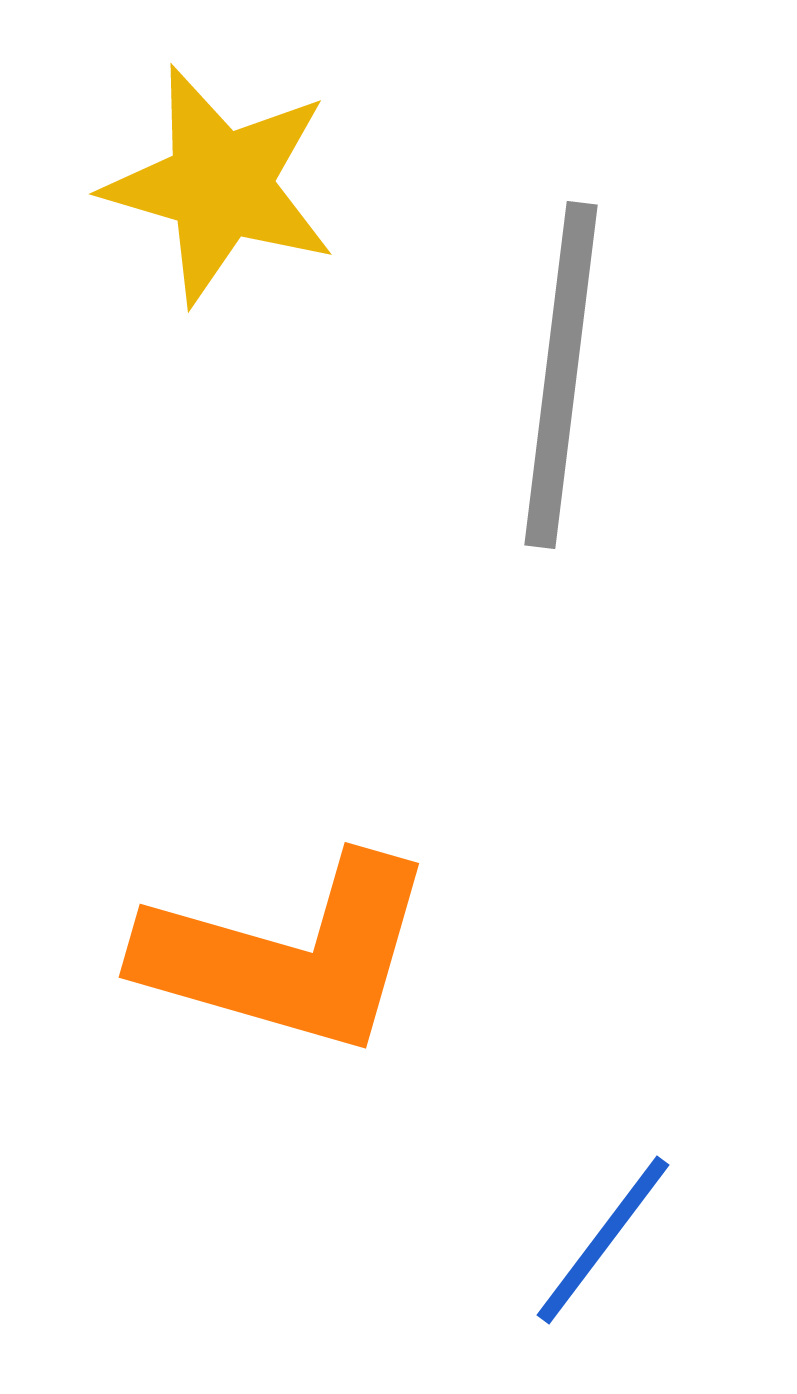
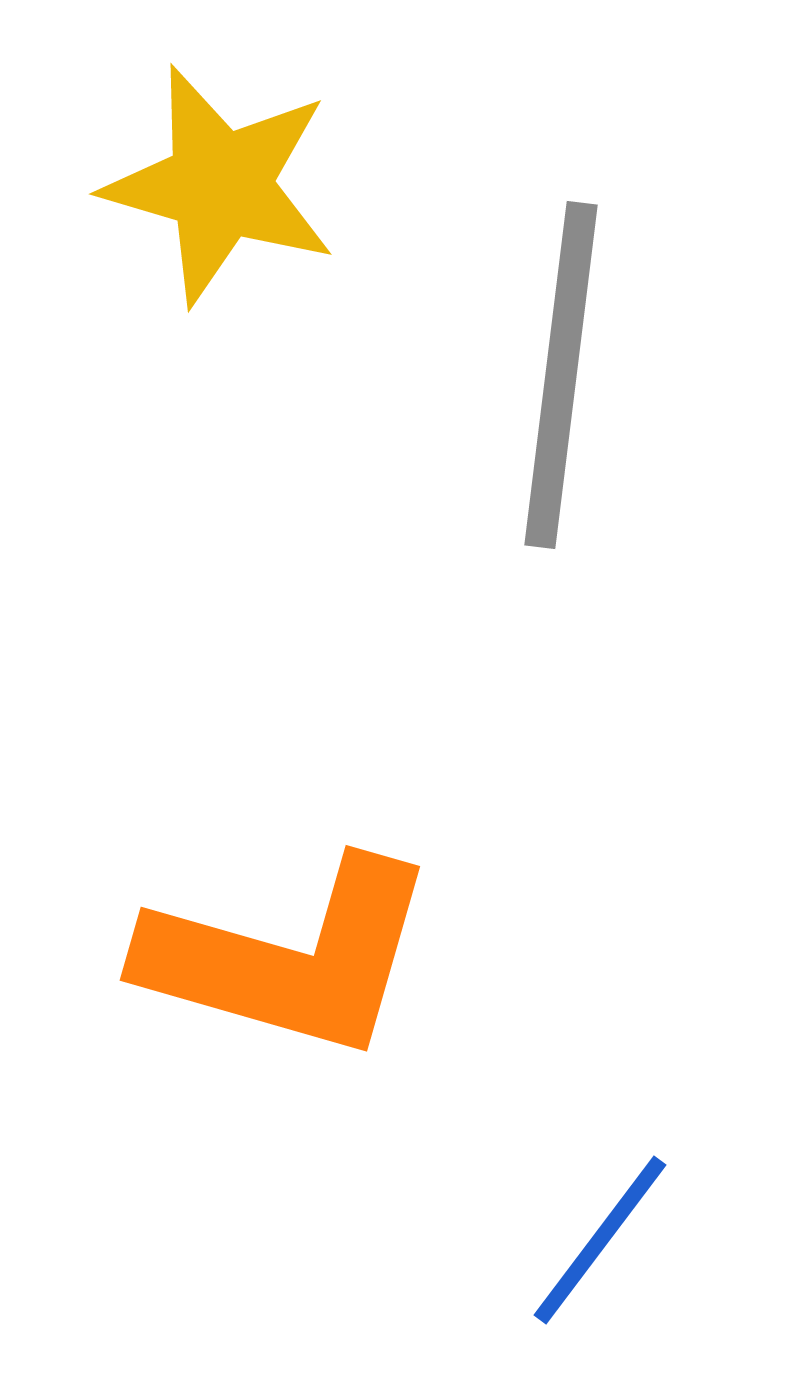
orange L-shape: moved 1 px right, 3 px down
blue line: moved 3 px left
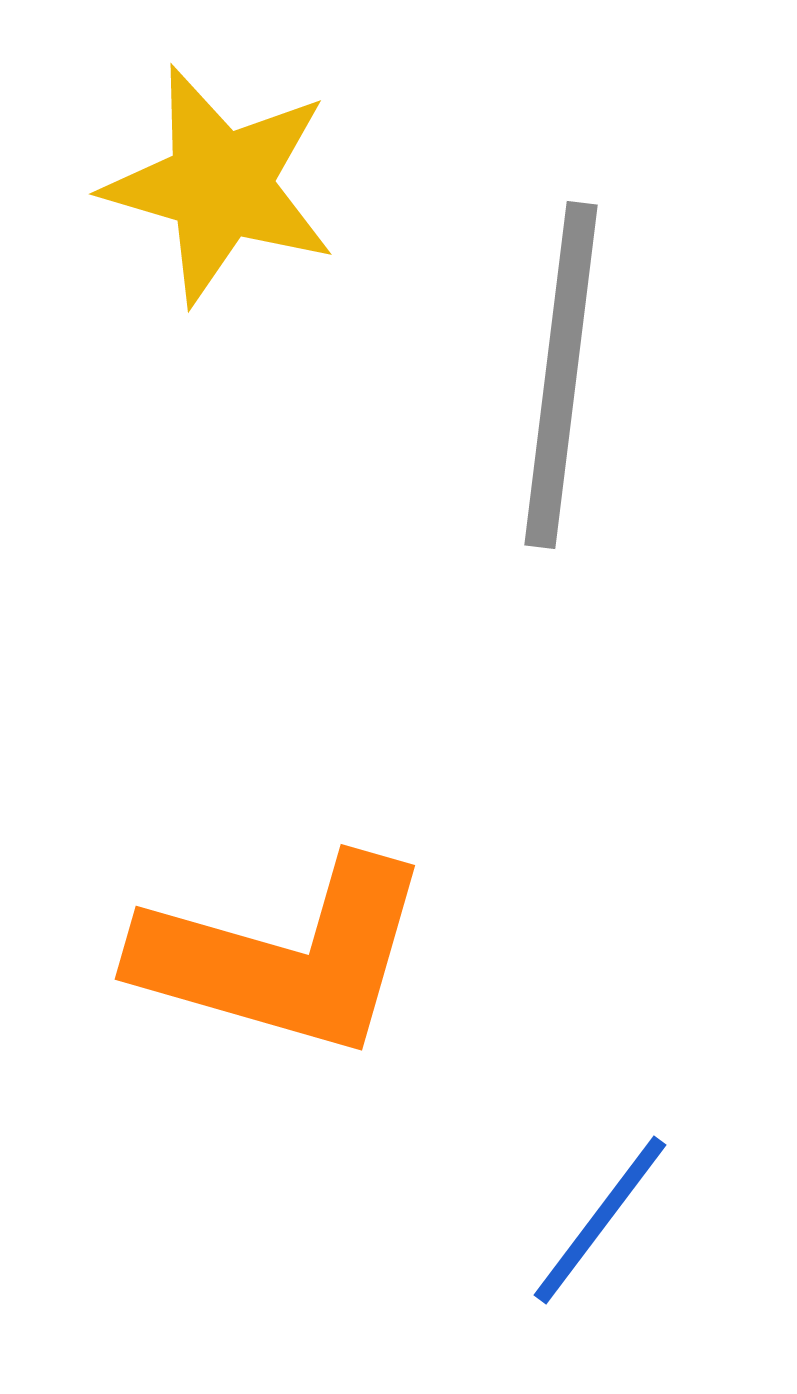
orange L-shape: moved 5 px left, 1 px up
blue line: moved 20 px up
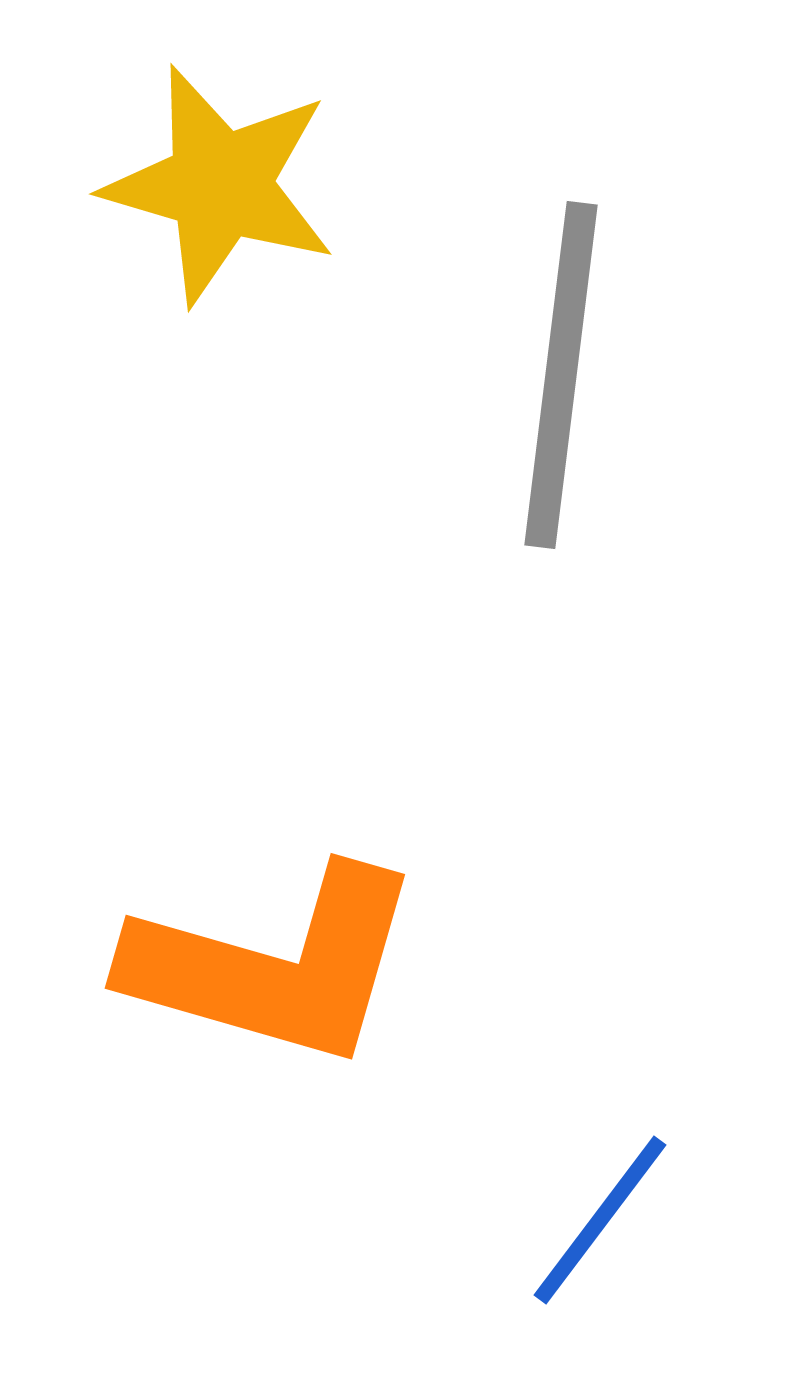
orange L-shape: moved 10 px left, 9 px down
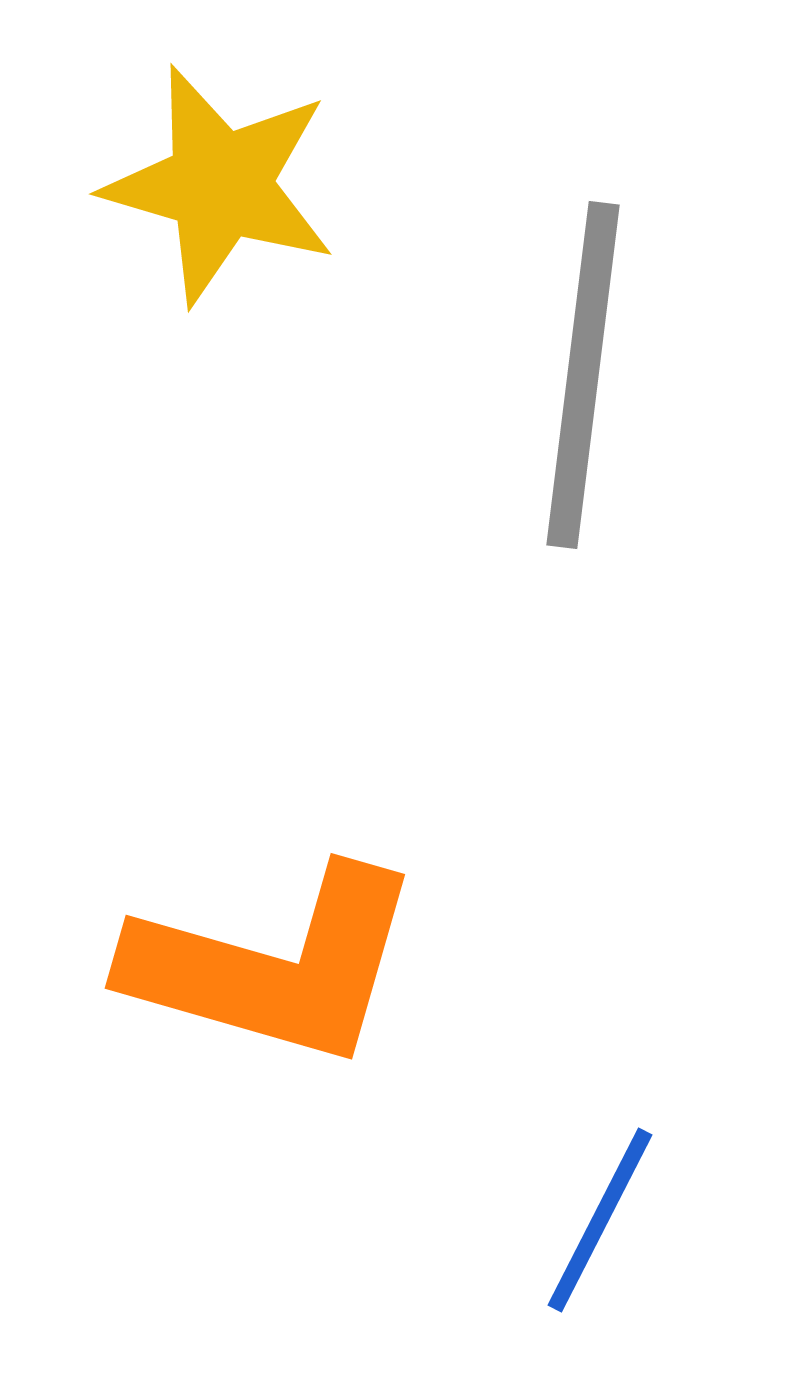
gray line: moved 22 px right
blue line: rotated 10 degrees counterclockwise
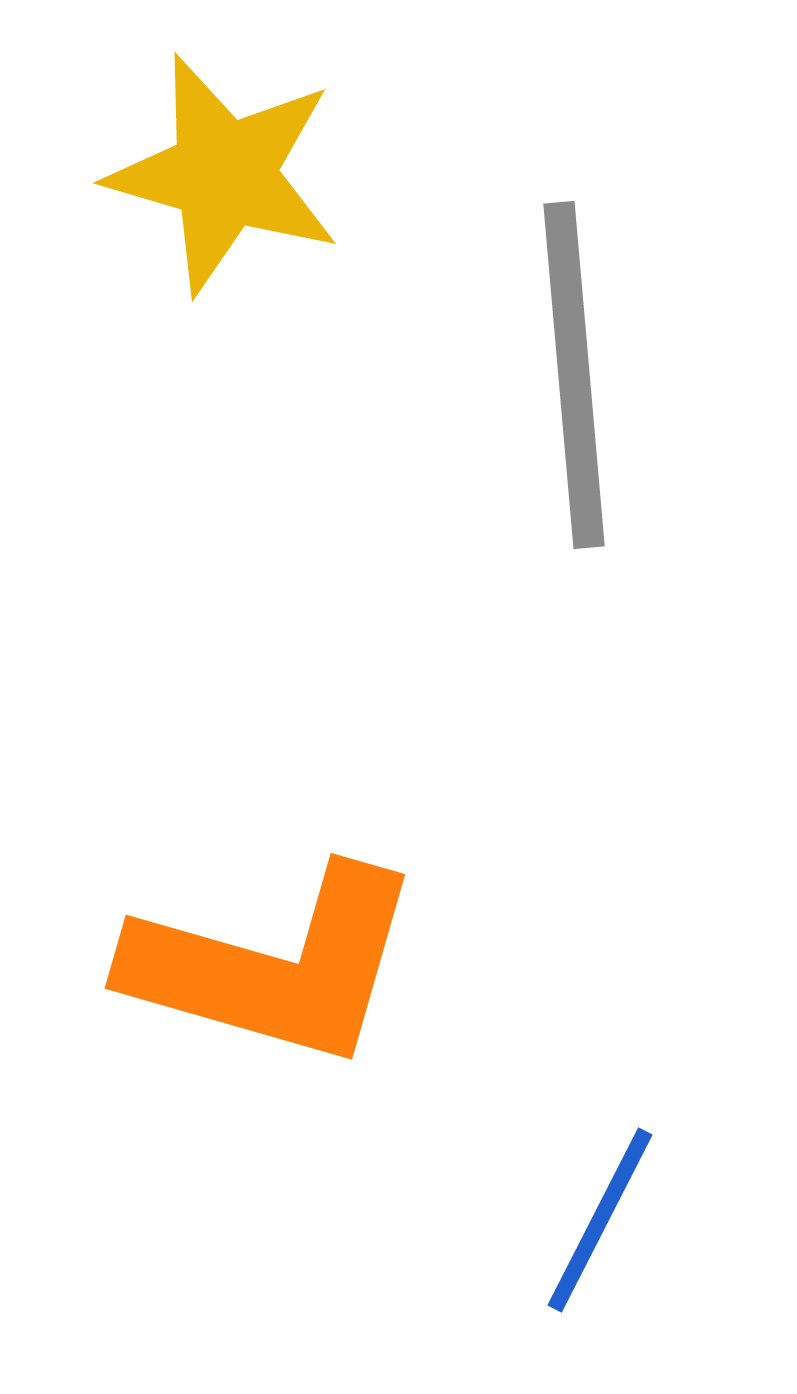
yellow star: moved 4 px right, 11 px up
gray line: moved 9 px left; rotated 12 degrees counterclockwise
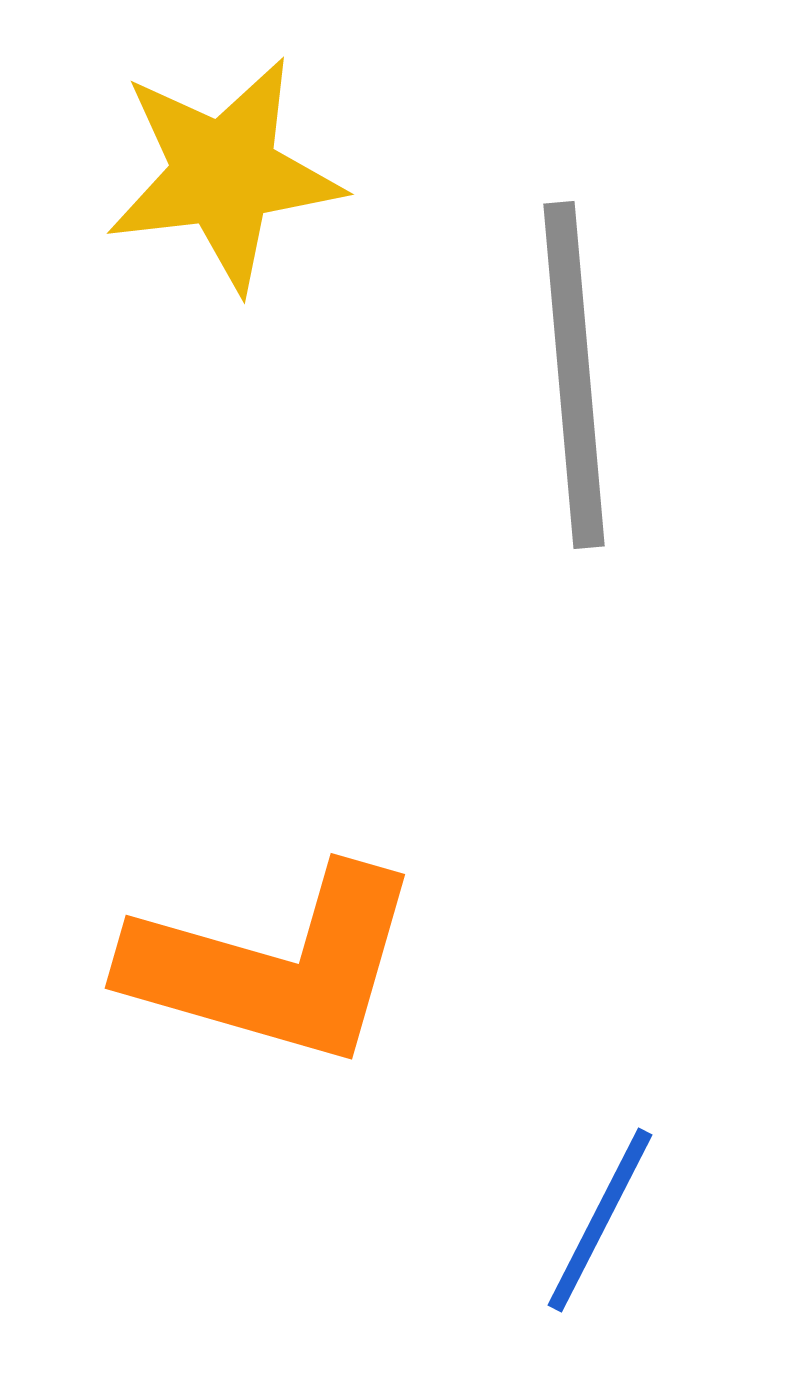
yellow star: rotated 23 degrees counterclockwise
